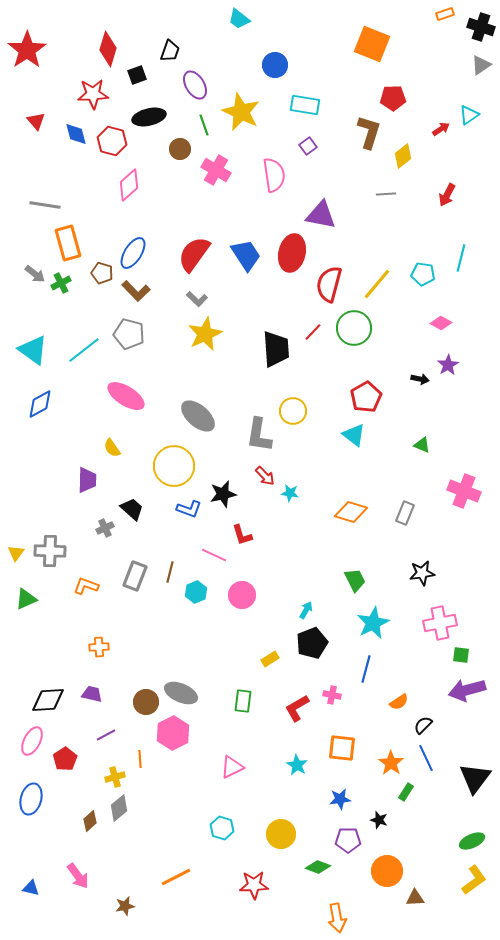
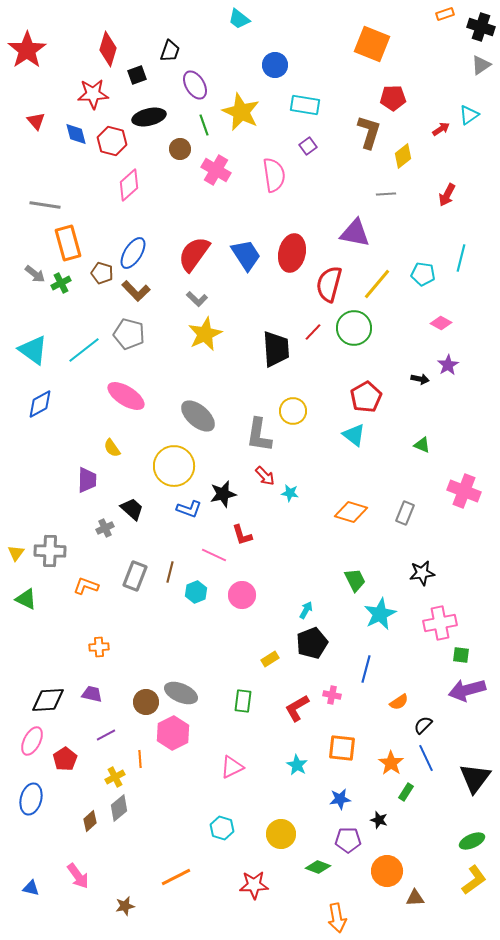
purple triangle at (321, 215): moved 34 px right, 18 px down
green triangle at (26, 599): rotated 50 degrees clockwise
cyan star at (373, 623): moved 7 px right, 9 px up
yellow cross at (115, 777): rotated 12 degrees counterclockwise
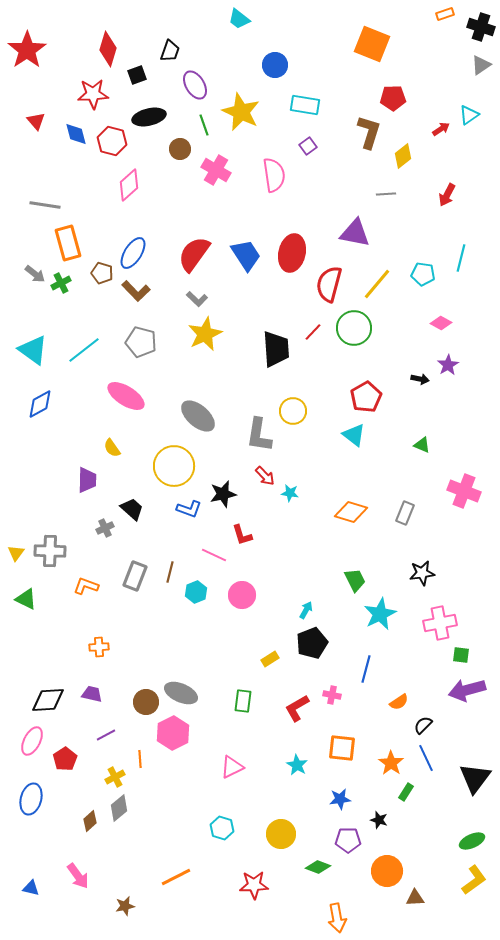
gray pentagon at (129, 334): moved 12 px right, 8 px down
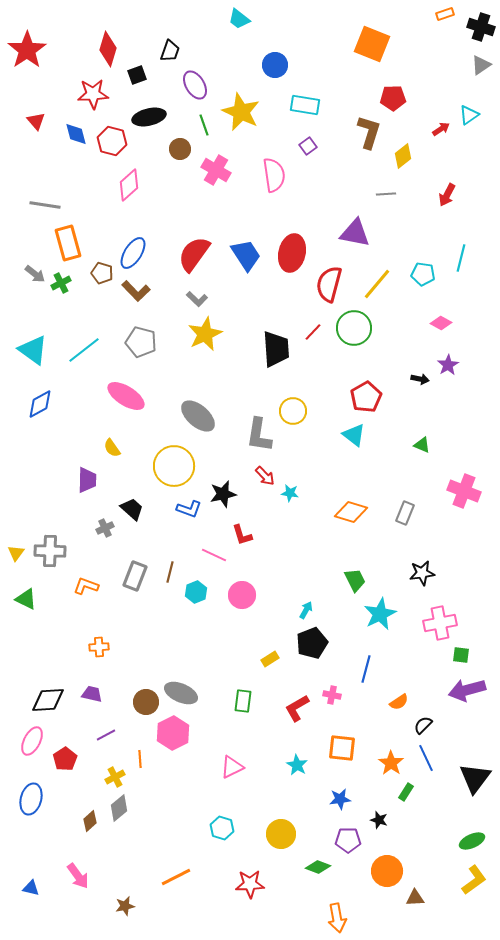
red star at (254, 885): moved 4 px left, 1 px up
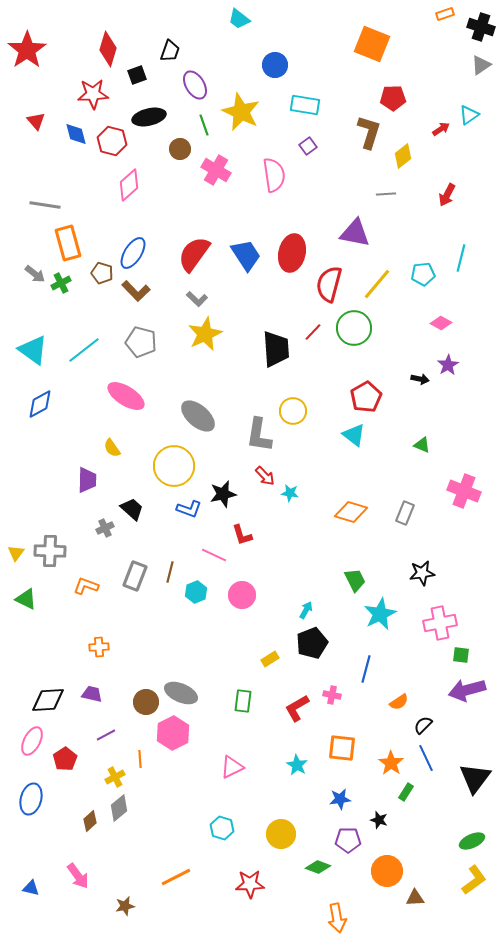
cyan pentagon at (423, 274): rotated 15 degrees counterclockwise
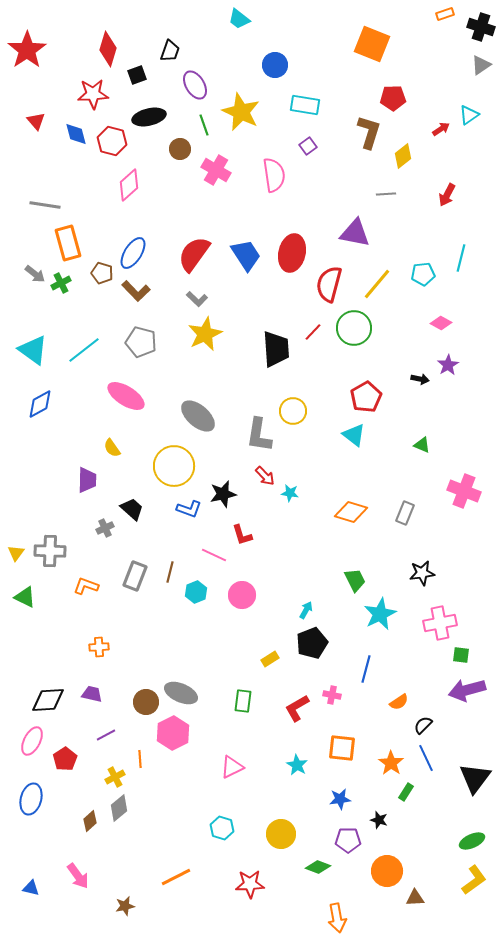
green triangle at (26, 599): moved 1 px left, 2 px up
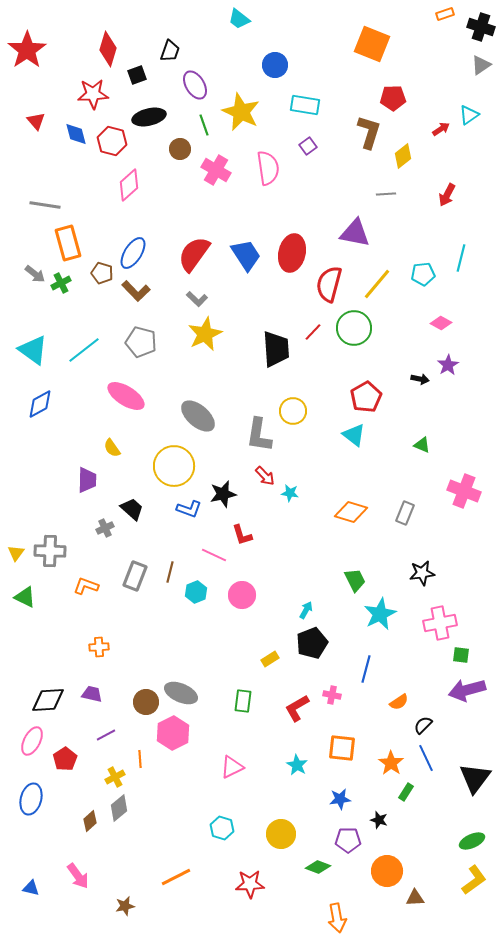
pink semicircle at (274, 175): moved 6 px left, 7 px up
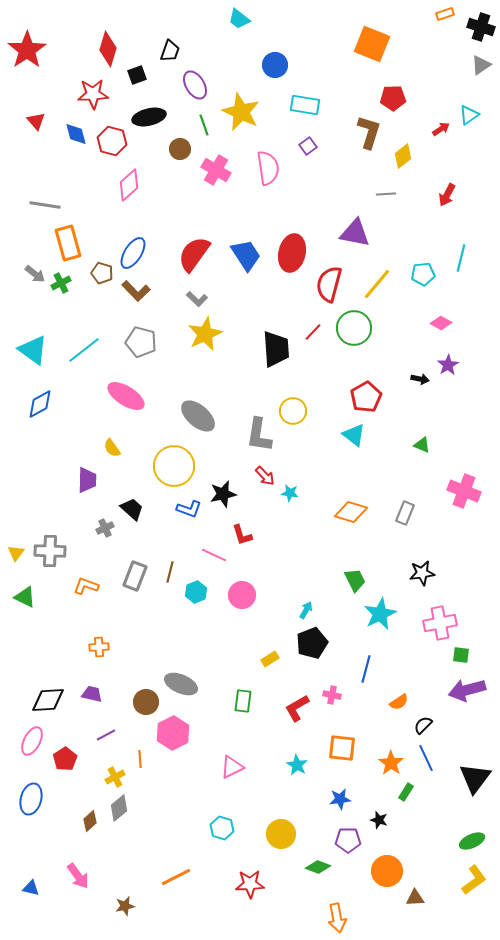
gray ellipse at (181, 693): moved 9 px up
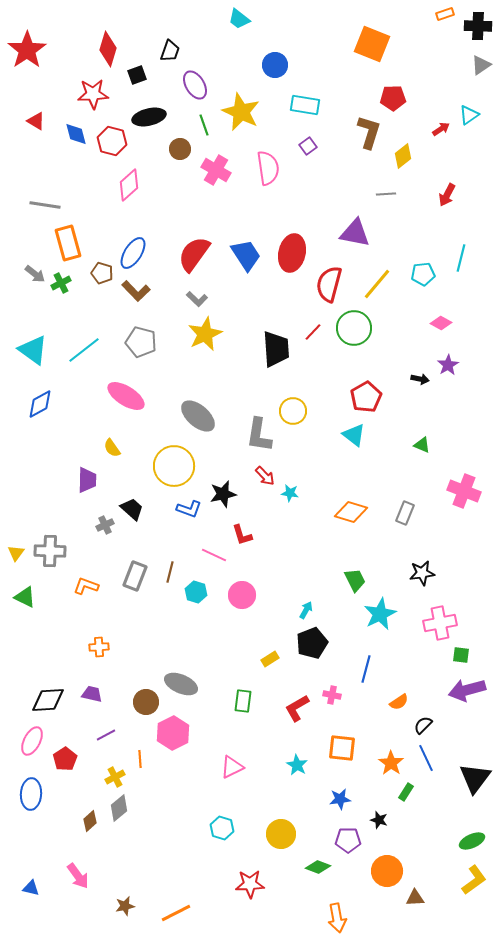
black cross at (481, 27): moved 3 px left, 1 px up; rotated 16 degrees counterclockwise
red triangle at (36, 121): rotated 18 degrees counterclockwise
gray cross at (105, 528): moved 3 px up
cyan hexagon at (196, 592): rotated 20 degrees counterclockwise
blue ellipse at (31, 799): moved 5 px up; rotated 12 degrees counterclockwise
orange line at (176, 877): moved 36 px down
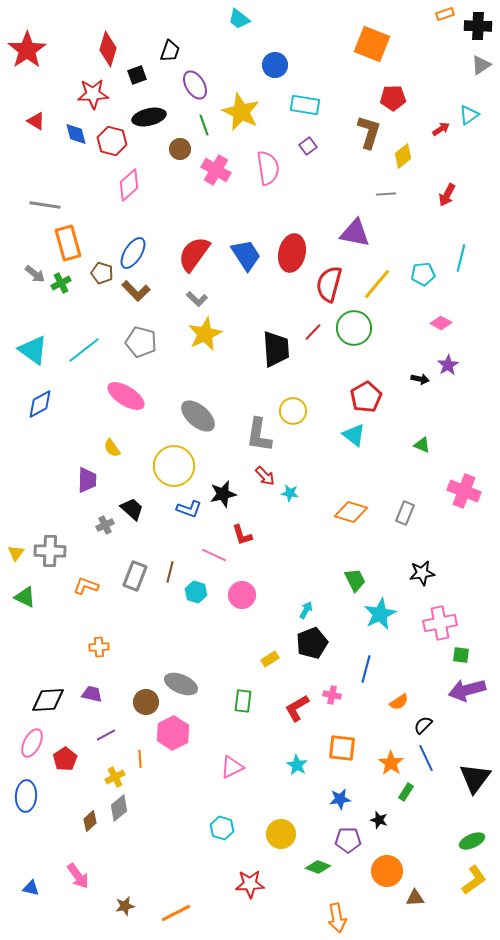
pink ellipse at (32, 741): moved 2 px down
blue ellipse at (31, 794): moved 5 px left, 2 px down
